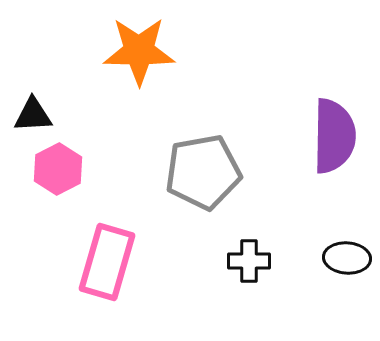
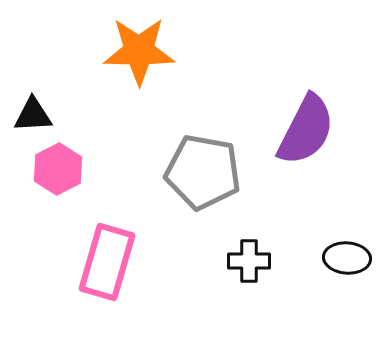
purple semicircle: moved 28 px left, 6 px up; rotated 26 degrees clockwise
gray pentagon: rotated 20 degrees clockwise
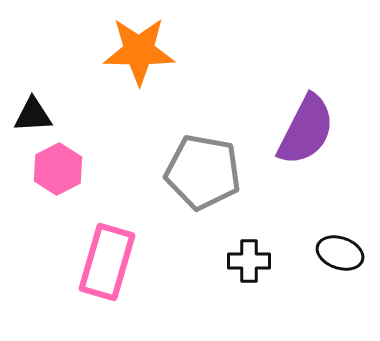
black ellipse: moved 7 px left, 5 px up; rotated 15 degrees clockwise
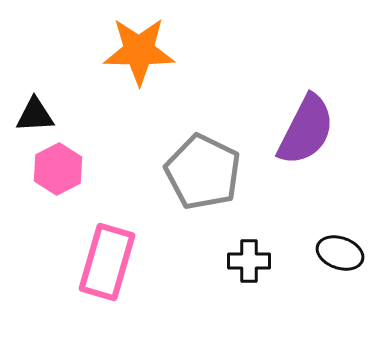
black triangle: moved 2 px right
gray pentagon: rotated 16 degrees clockwise
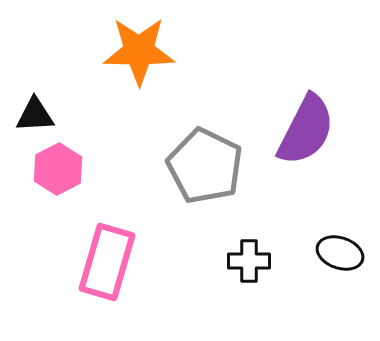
gray pentagon: moved 2 px right, 6 px up
